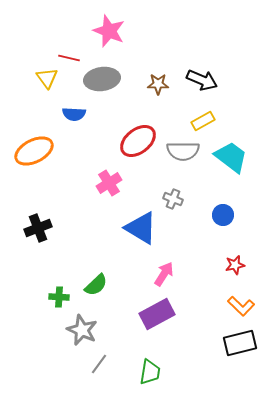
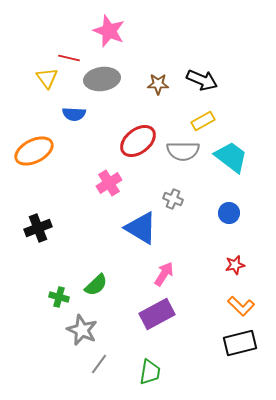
blue circle: moved 6 px right, 2 px up
green cross: rotated 12 degrees clockwise
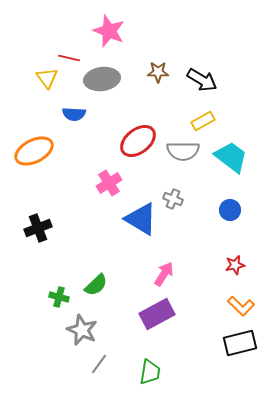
black arrow: rotated 8 degrees clockwise
brown star: moved 12 px up
blue circle: moved 1 px right, 3 px up
blue triangle: moved 9 px up
